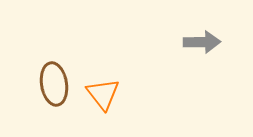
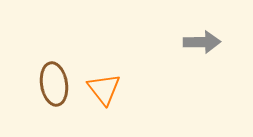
orange triangle: moved 1 px right, 5 px up
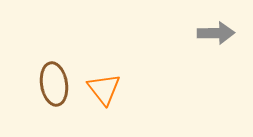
gray arrow: moved 14 px right, 9 px up
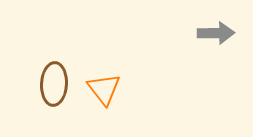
brown ellipse: rotated 12 degrees clockwise
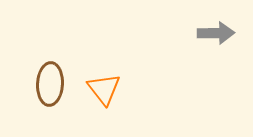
brown ellipse: moved 4 px left
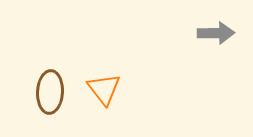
brown ellipse: moved 8 px down
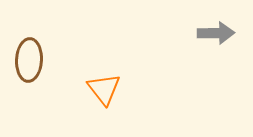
brown ellipse: moved 21 px left, 32 px up
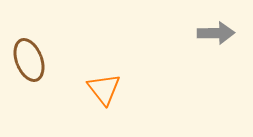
brown ellipse: rotated 24 degrees counterclockwise
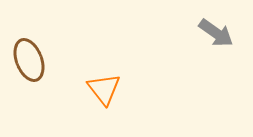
gray arrow: rotated 36 degrees clockwise
